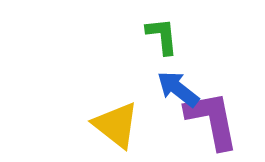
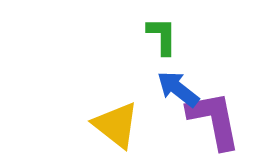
green L-shape: rotated 6 degrees clockwise
purple L-shape: moved 2 px right
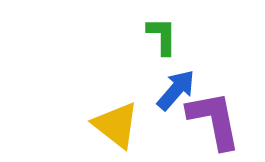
blue arrow: moved 2 px left, 1 px down; rotated 93 degrees clockwise
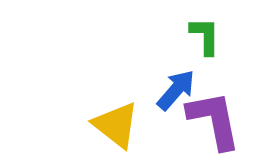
green L-shape: moved 43 px right
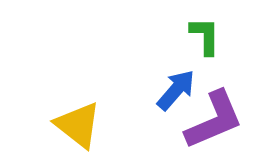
purple L-shape: rotated 78 degrees clockwise
yellow triangle: moved 38 px left
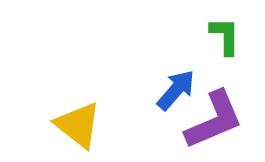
green L-shape: moved 20 px right
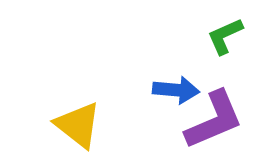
green L-shape: rotated 114 degrees counterclockwise
blue arrow: rotated 54 degrees clockwise
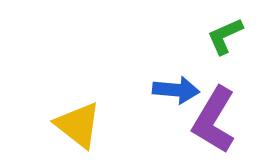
purple L-shape: rotated 144 degrees clockwise
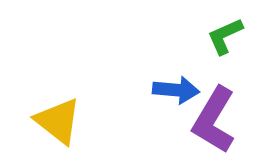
yellow triangle: moved 20 px left, 4 px up
